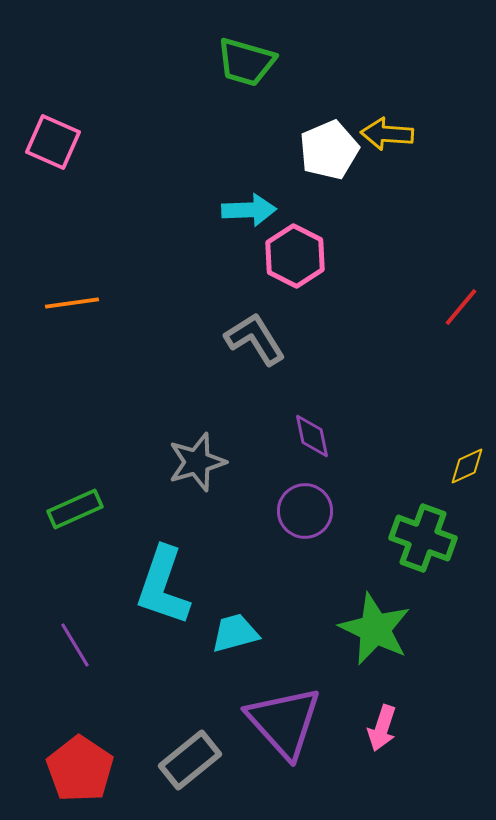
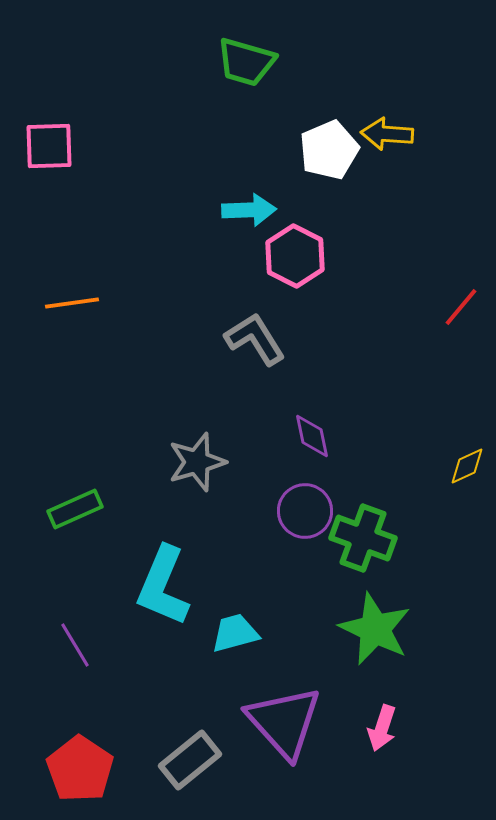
pink square: moved 4 px left, 4 px down; rotated 26 degrees counterclockwise
green cross: moved 60 px left
cyan L-shape: rotated 4 degrees clockwise
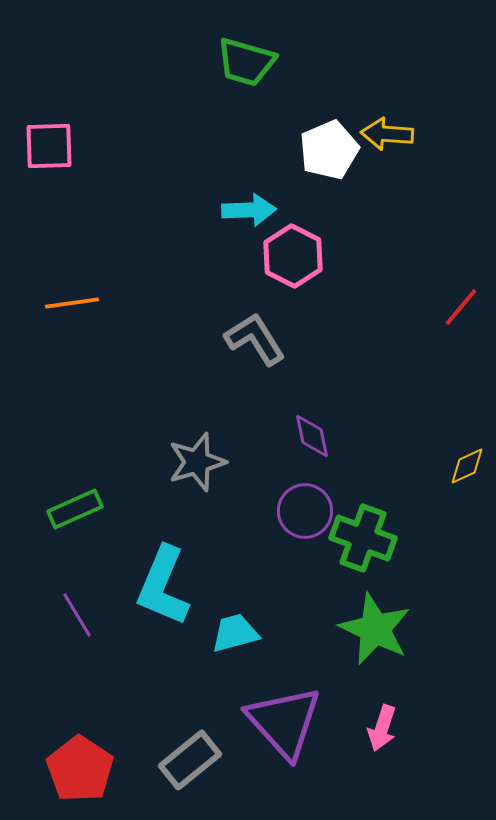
pink hexagon: moved 2 px left
purple line: moved 2 px right, 30 px up
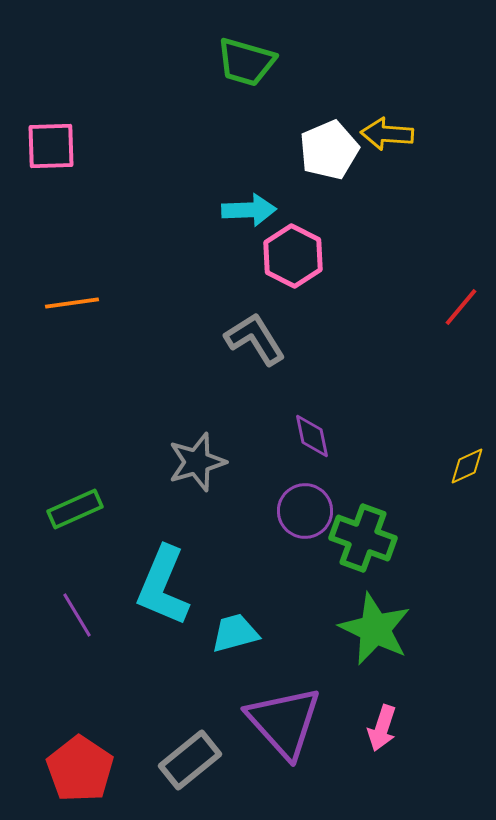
pink square: moved 2 px right
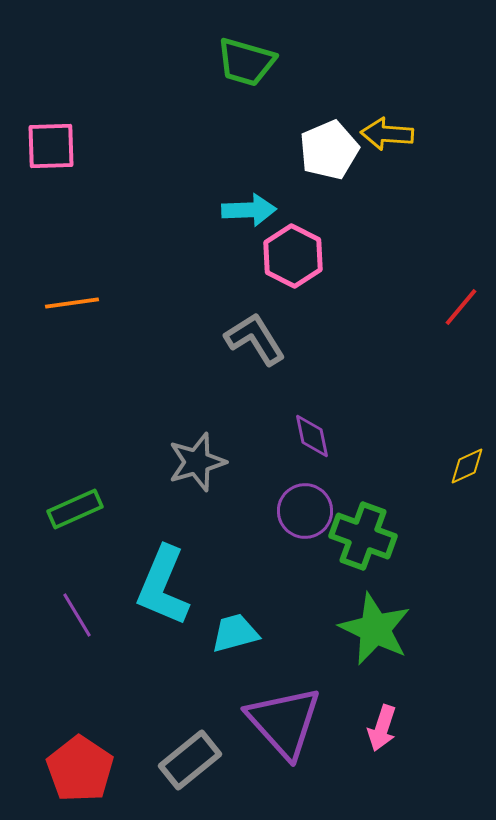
green cross: moved 2 px up
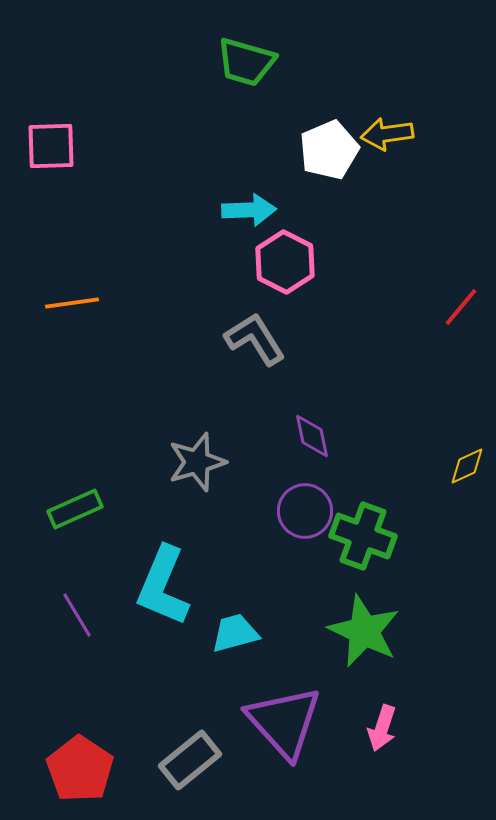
yellow arrow: rotated 12 degrees counterclockwise
pink hexagon: moved 8 px left, 6 px down
green star: moved 11 px left, 2 px down
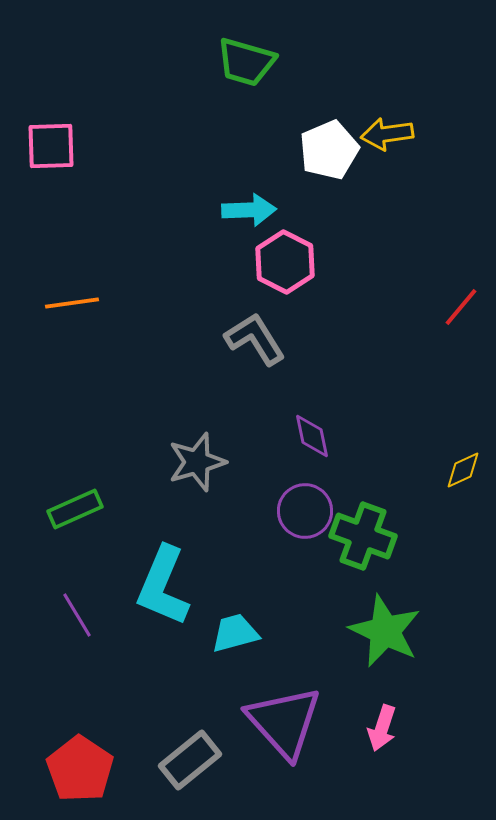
yellow diamond: moved 4 px left, 4 px down
green star: moved 21 px right
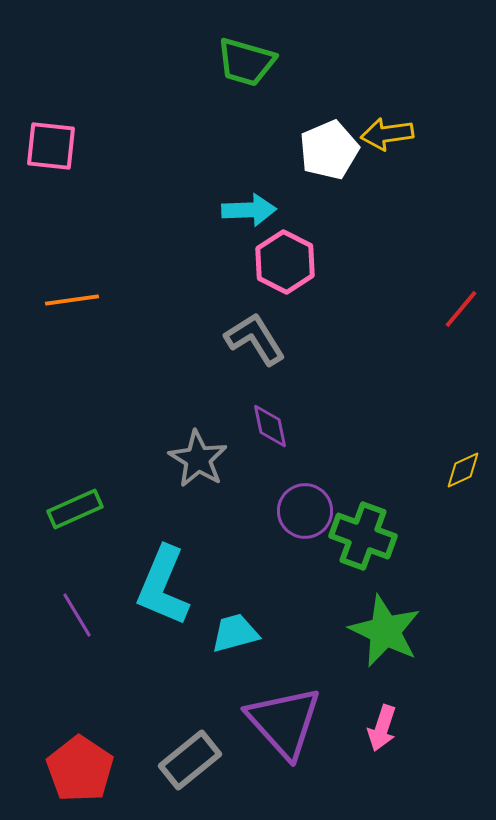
pink square: rotated 8 degrees clockwise
orange line: moved 3 px up
red line: moved 2 px down
purple diamond: moved 42 px left, 10 px up
gray star: moved 1 px right, 3 px up; rotated 24 degrees counterclockwise
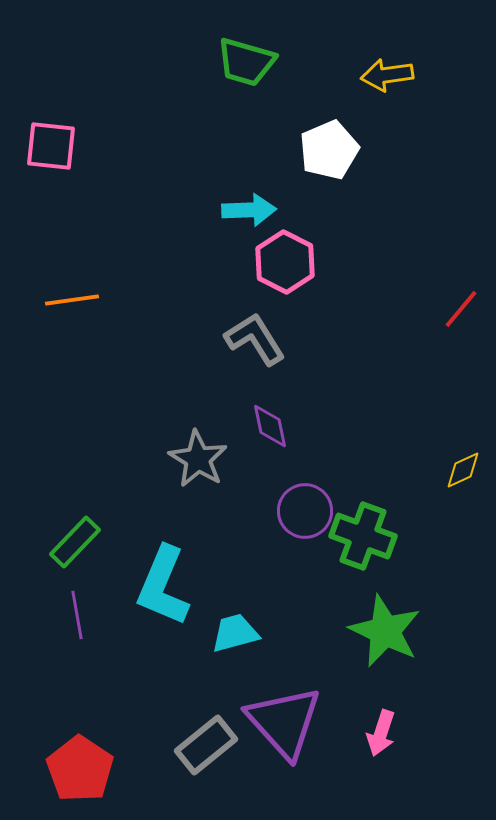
yellow arrow: moved 59 px up
green rectangle: moved 33 px down; rotated 22 degrees counterclockwise
purple line: rotated 21 degrees clockwise
pink arrow: moved 1 px left, 5 px down
gray rectangle: moved 16 px right, 15 px up
